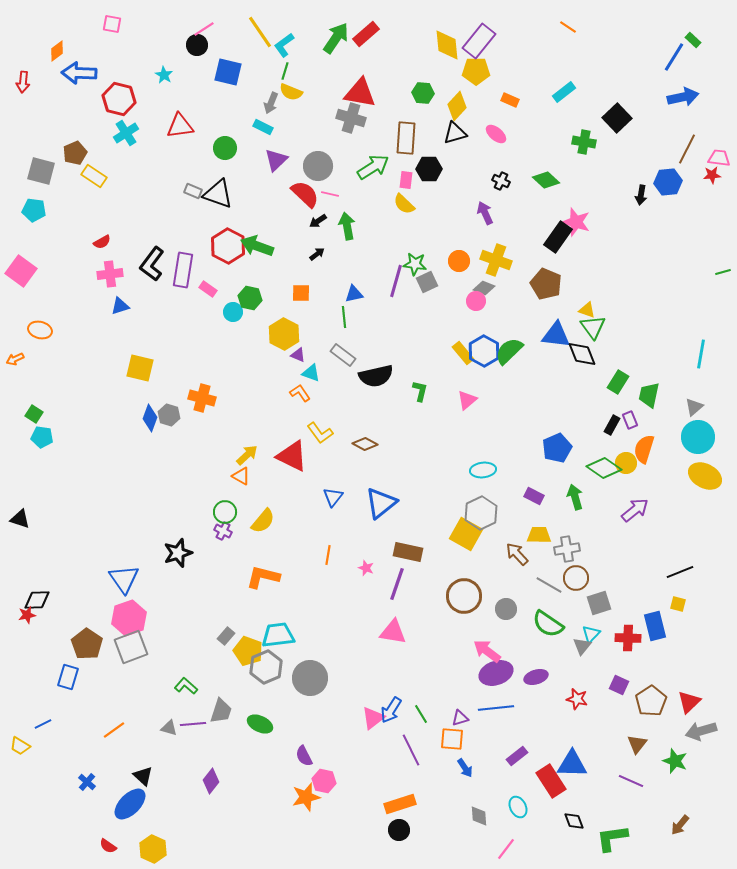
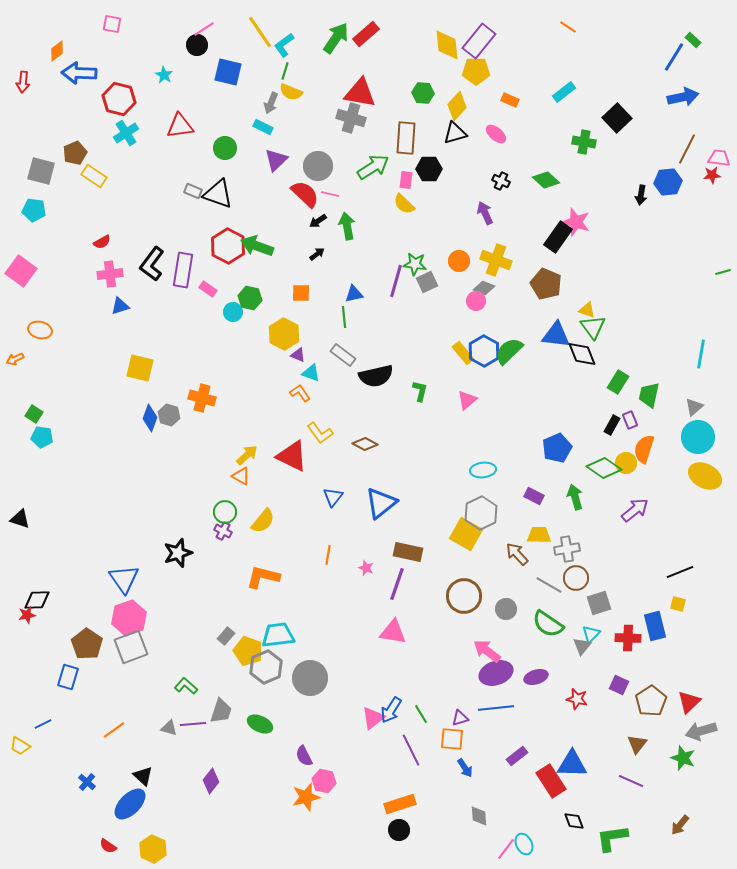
green star at (675, 761): moved 8 px right, 3 px up
cyan ellipse at (518, 807): moved 6 px right, 37 px down
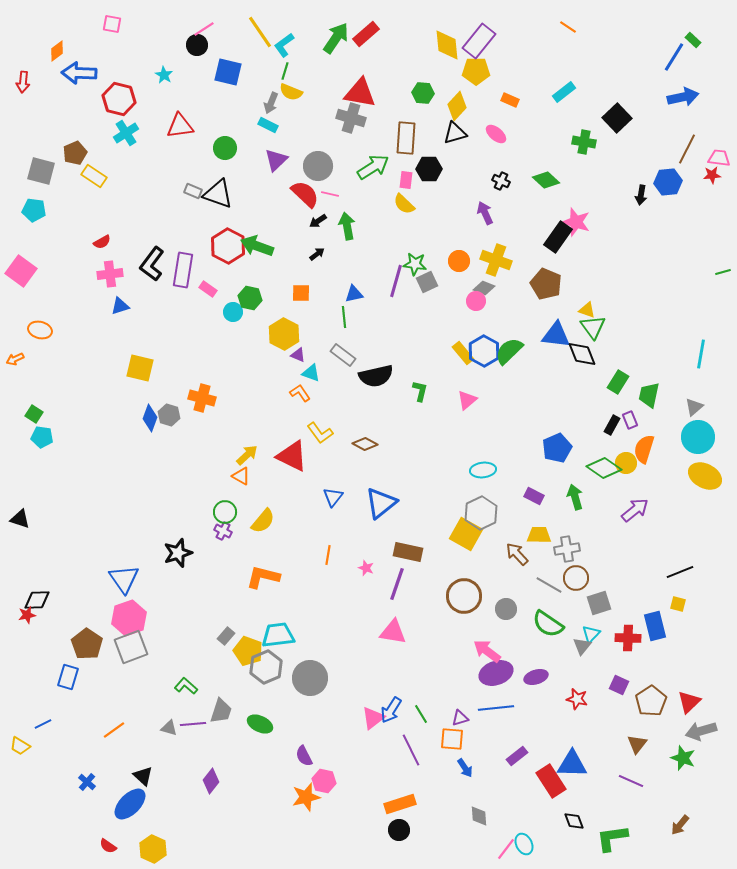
cyan rectangle at (263, 127): moved 5 px right, 2 px up
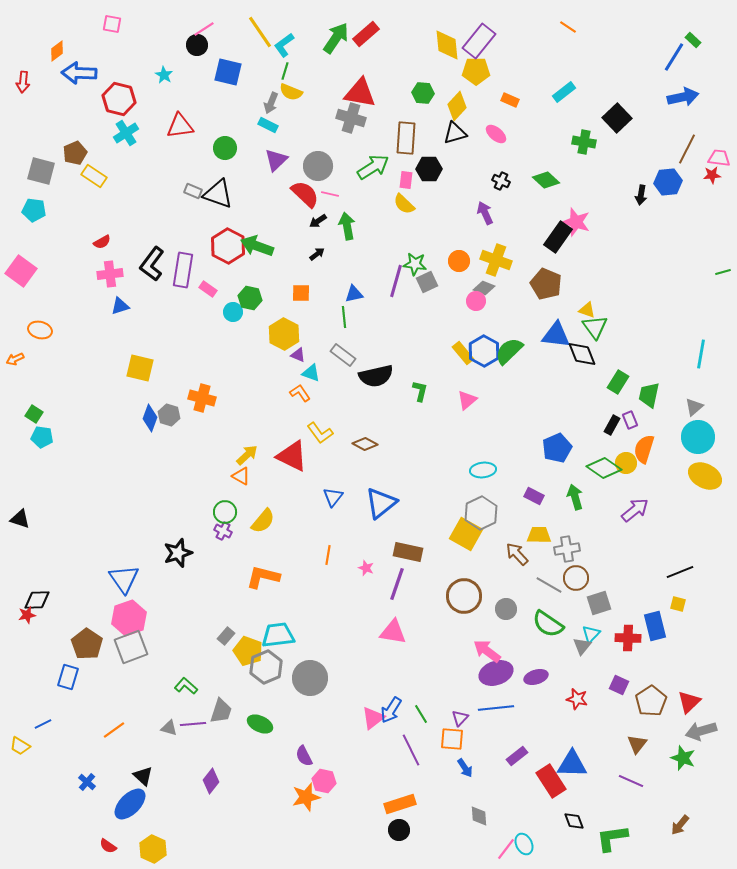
green triangle at (593, 327): moved 2 px right
purple triangle at (460, 718): rotated 30 degrees counterclockwise
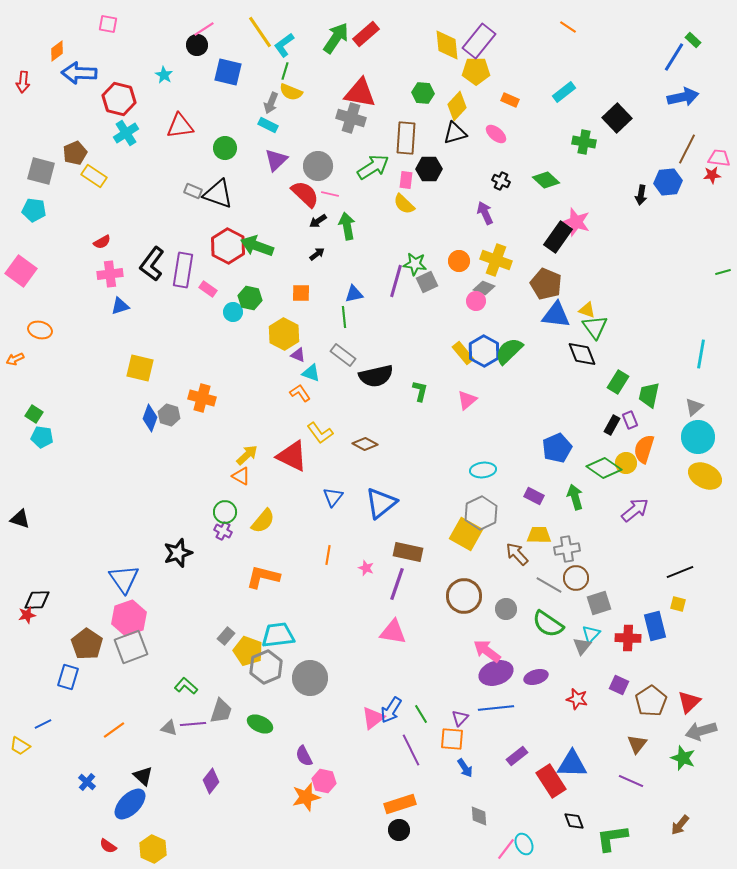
pink square at (112, 24): moved 4 px left
blue triangle at (556, 335): moved 20 px up
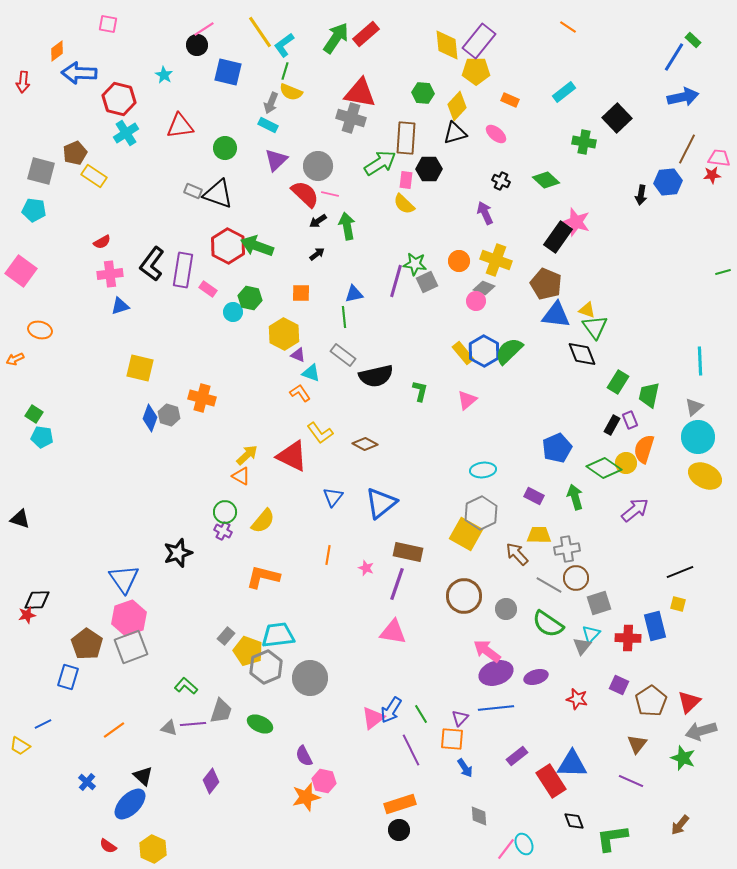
green arrow at (373, 167): moved 7 px right, 4 px up
cyan line at (701, 354): moved 1 px left, 7 px down; rotated 12 degrees counterclockwise
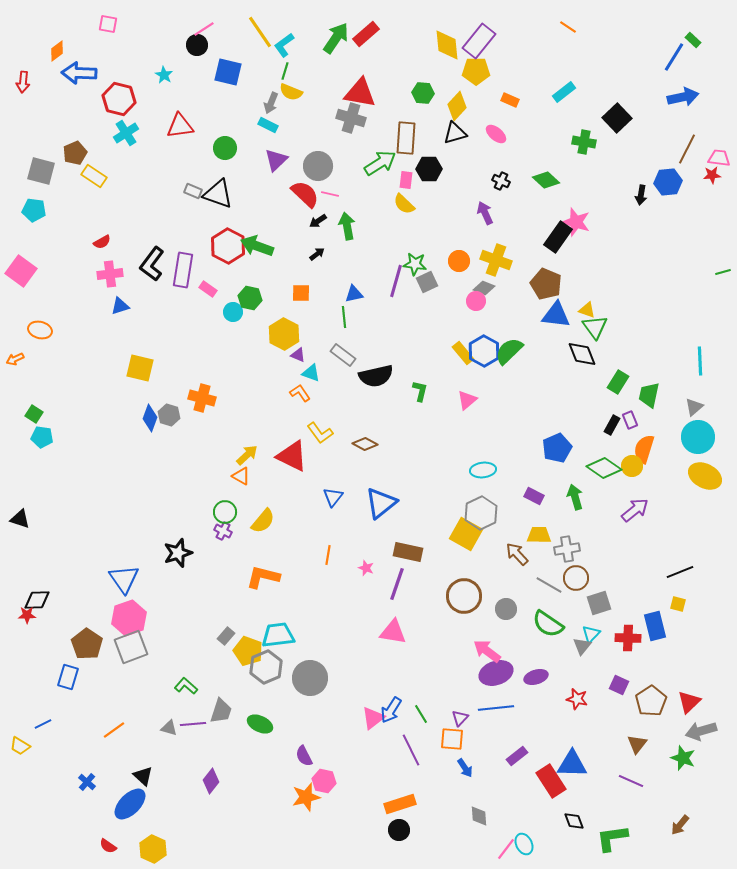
yellow circle at (626, 463): moved 6 px right, 3 px down
red star at (27, 615): rotated 12 degrees clockwise
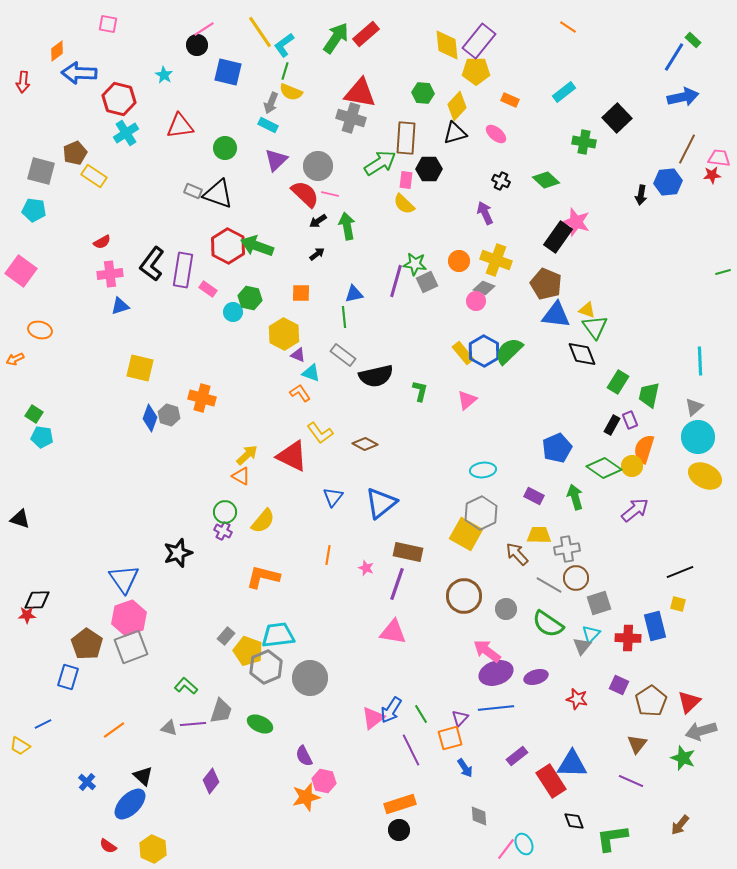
orange square at (452, 739): moved 2 px left, 1 px up; rotated 20 degrees counterclockwise
